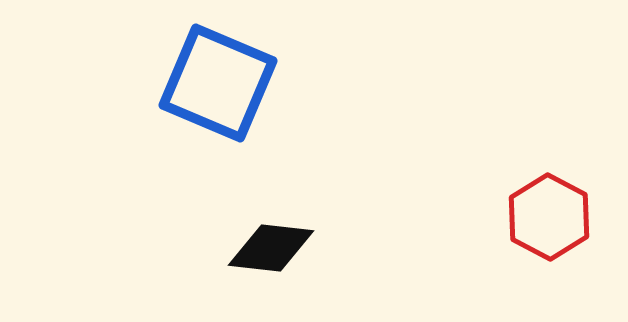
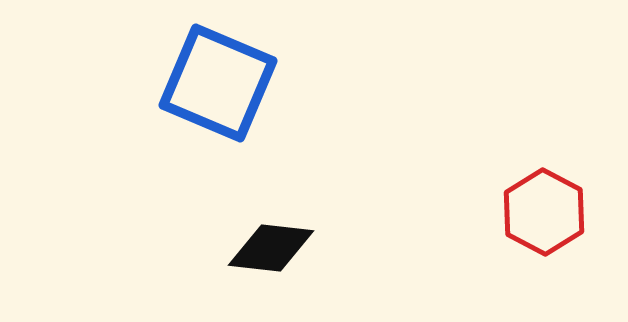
red hexagon: moved 5 px left, 5 px up
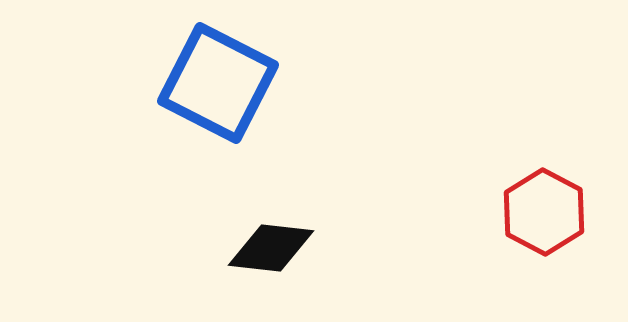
blue square: rotated 4 degrees clockwise
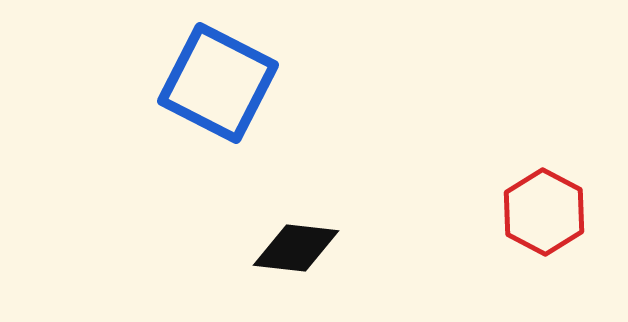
black diamond: moved 25 px right
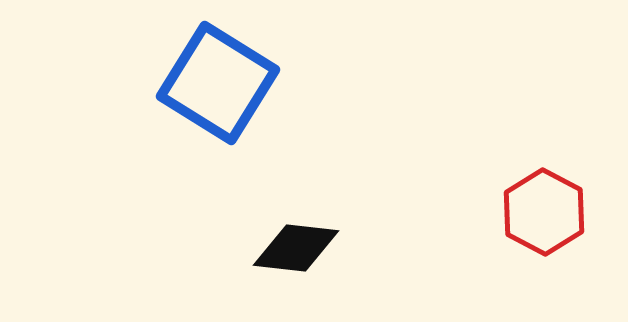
blue square: rotated 5 degrees clockwise
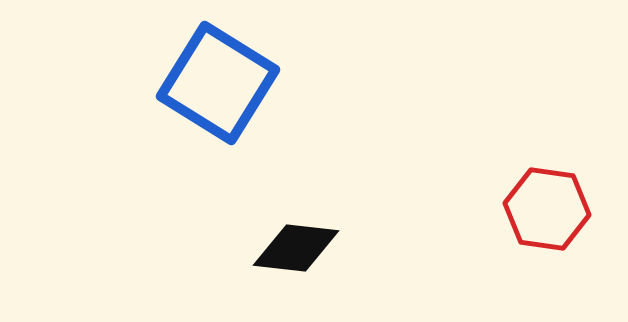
red hexagon: moved 3 px right, 3 px up; rotated 20 degrees counterclockwise
